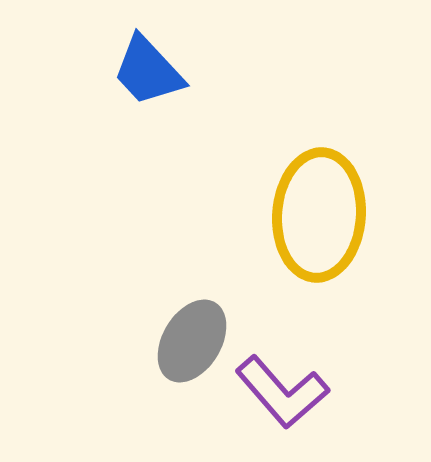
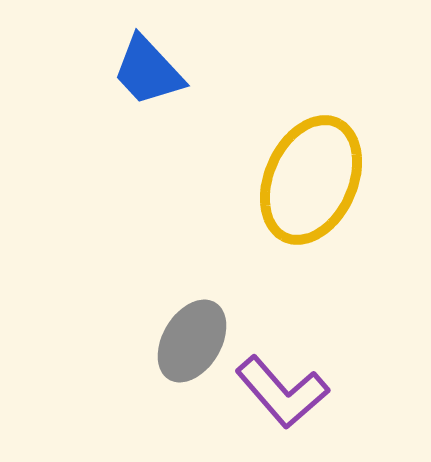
yellow ellipse: moved 8 px left, 35 px up; rotated 20 degrees clockwise
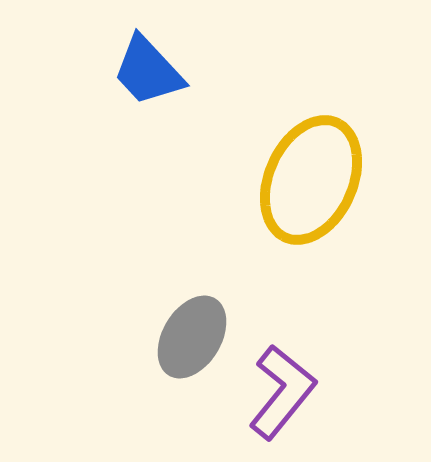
gray ellipse: moved 4 px up
purple L-shape: rotated 100 degrees counterclockwise
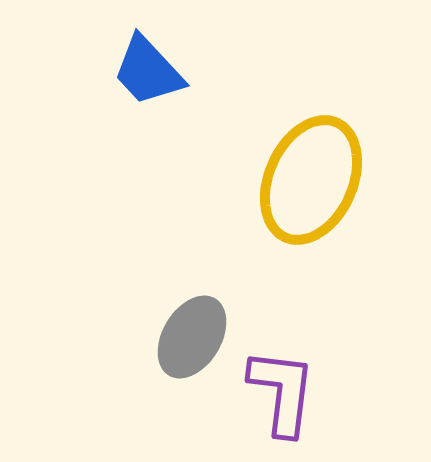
purple L-shape: rotated 32 degrees counterclockwise
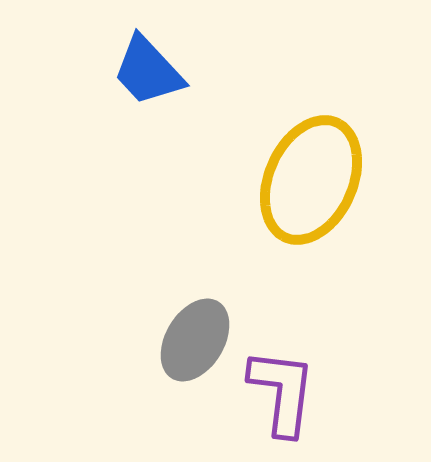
gray ellipse: moved 3 px right, 3 px down
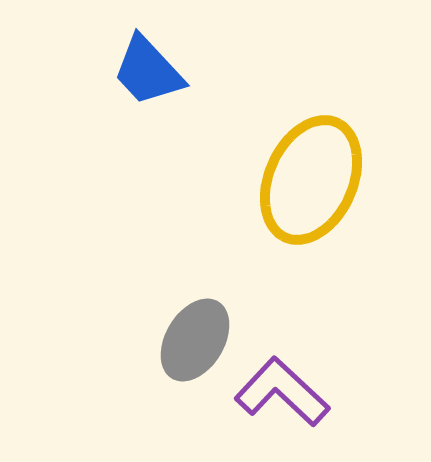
purple L-shape: rotated 54 degrees counterclockwise
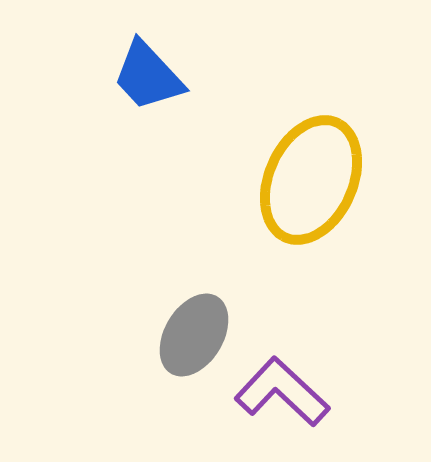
blue trapezoid: moved 5 px down
gray ellipse: moved 1 px left, 5 px up
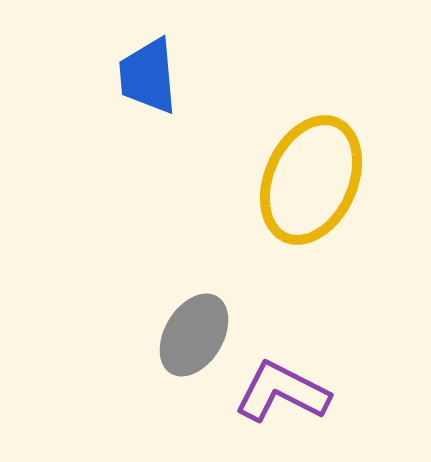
blue trapezoid: rotated 38 degrees clockwise
purple L-shape: rotated 16 degrees counterclockwise
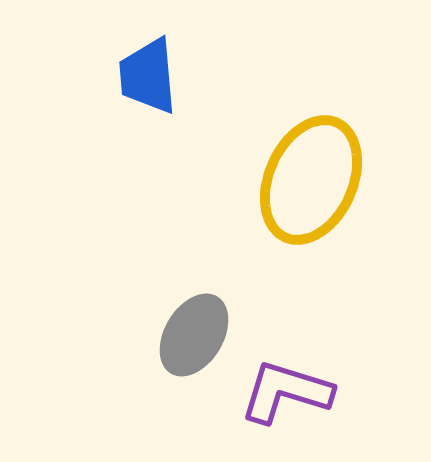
purple L-shape: moved 4 px right; rotated 10 degrees counterclockwise
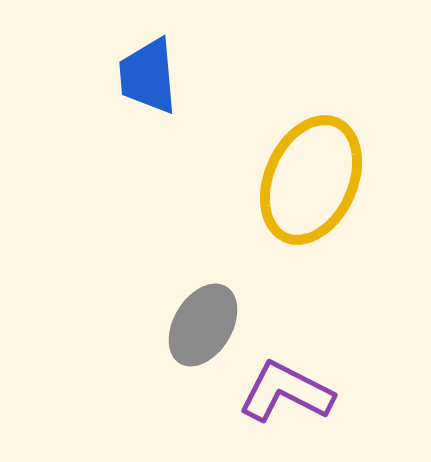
gray ellipse: moved 9 px right, 10 px up
purple L-shape: rotated 10 degrees clockwise
